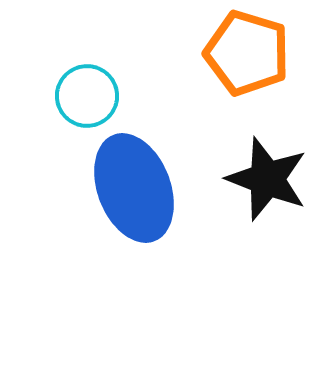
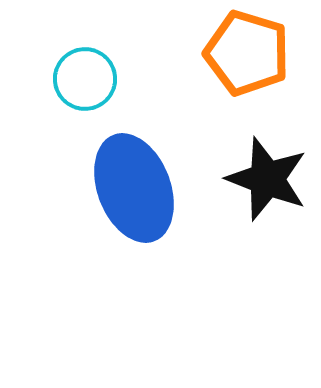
cyan circle: moved 2 px left, 17 px up
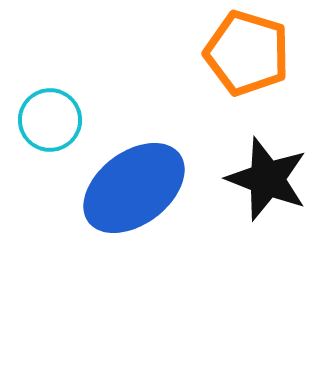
cyan circle: moved 35 px left, 41 px down
blue ellipse: rotated 74 degrees clockwise
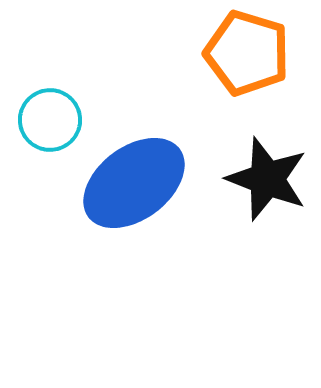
blue ellipse: moved 5 px up
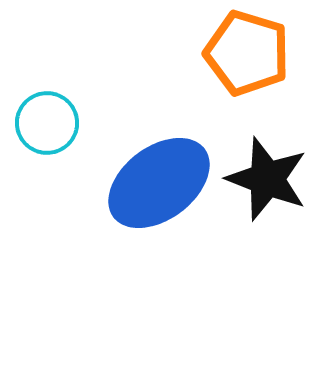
cyan circle: moved 3 px left, 3 px down
blue ellipse: moved 25 px right
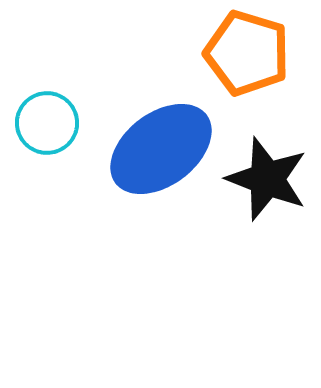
blue ellipse: moved 2 px right, 34 px up
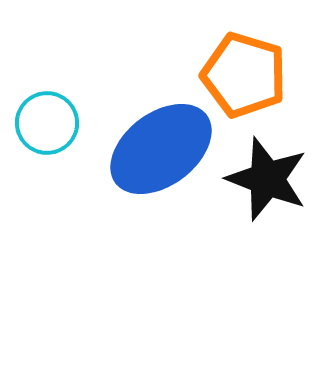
orange pentagon: moved 3 px left, 22 px down
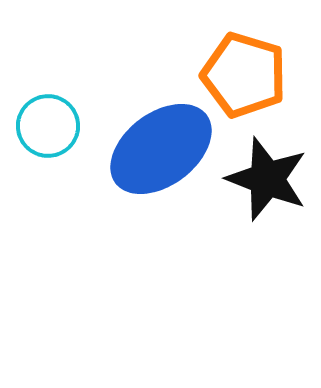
cyan circle: moved 1 px right, 3 px down
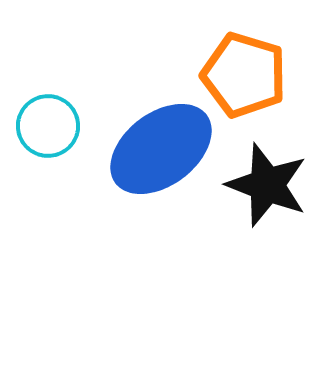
black star: moved 6 px down
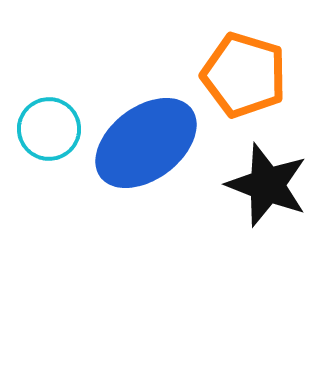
cyan circle: moved 1 px right, 3 px down
blue ellipse: moved 15 px left, 6 px up
